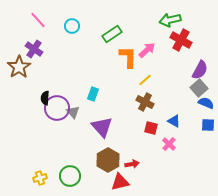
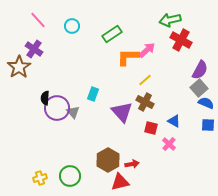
orange L-shape: rotated 90 degrees counterclockwise
purple triangle: moved 20 px right, 15 px up
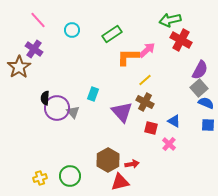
cyan circle: moved 4 px down
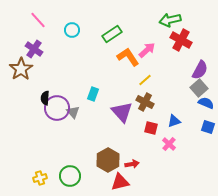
orange L-shape: rotated 55 degrees clockwise
brown star: moved 2 px right, 2 px down
blue triangle: rotated 48 degrees counterclockwise
blue square: moved 2 px down; rotated 16 degrees clockwise
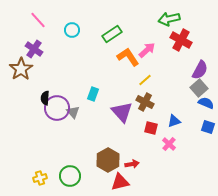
green arrow: moved 1 px left, 1 px up
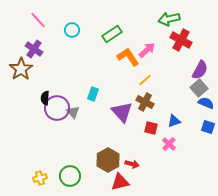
red arrow: rotated 24 degrees clockwise
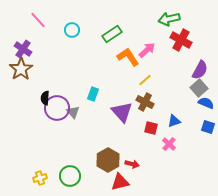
purple cross: moved 11 px left
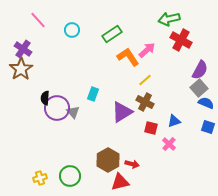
purple triangle: rotated 40 degrees clockwise
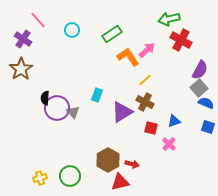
purple cross: moved 10 px up
cyan rectangle: moved 4 px right, 1 px down
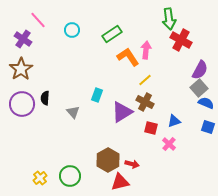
green arrow: rotated 85 degrees counterclockwise
pink arrow: moved 1 px left; rotated 42 degrees counterclockwise
purple circle: moved 35 px left, 4 px up
yellow cross: rotated 24 degrees counterclockwise
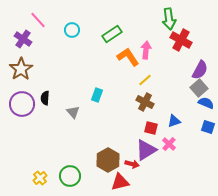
purple triangle: moved 24 px right, 38 px down
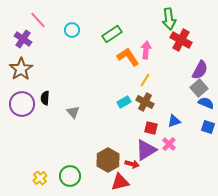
yellow line: rotated 16 degrees counterclockwise
cyan rectangle: moved 27 px right, 7 px down; rotated 40 degrees clockwise
